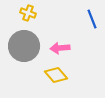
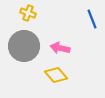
pink arrow: rotated 18 degrees clockwise
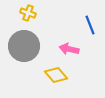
blue line: moved 2 px left, 6 px down
pink arrow: moved 9 px right, 1 px down
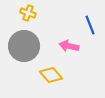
pink arrow: moved 3 px up
yellow diamond: moved 5 px left
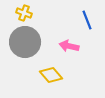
yellow cross: moved 4 px left
blue line: moved 3 px left, 5 px up
gray circle: moved 1 px right, 4 px up
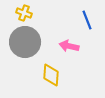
yellow diamond: rotated 45 degrees clockwise
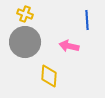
yellow cross: moved 1 px right, 1 px down
blue line: rotated 18 degrees clockwise
yellow diamond: moved 2 px left, 1 px down
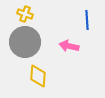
yellow diamond: moved 11 px left
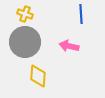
blue line: moved 6 px left, 6 px up
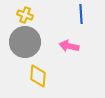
yellow cross: moved 1 px down
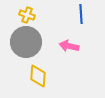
yellow cross: moved 2 px right
gray circle: moved 1 px right
